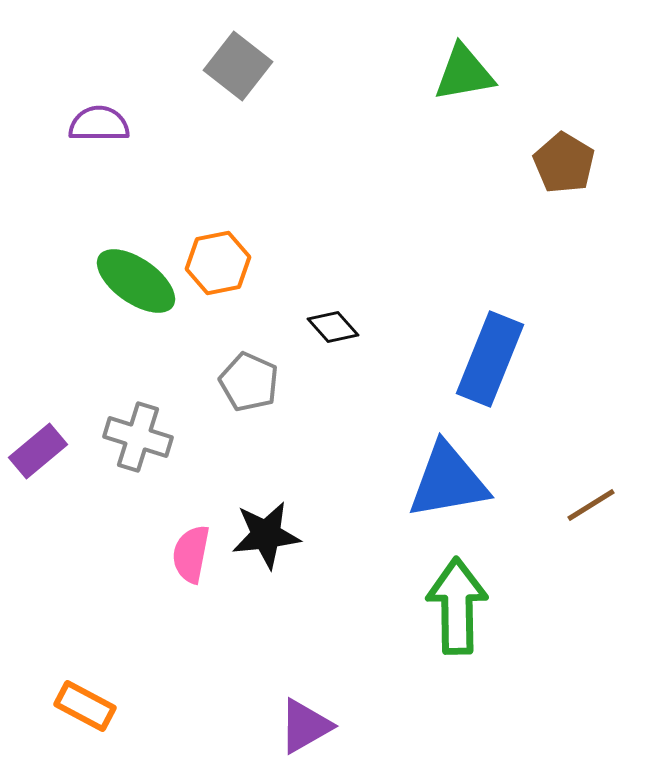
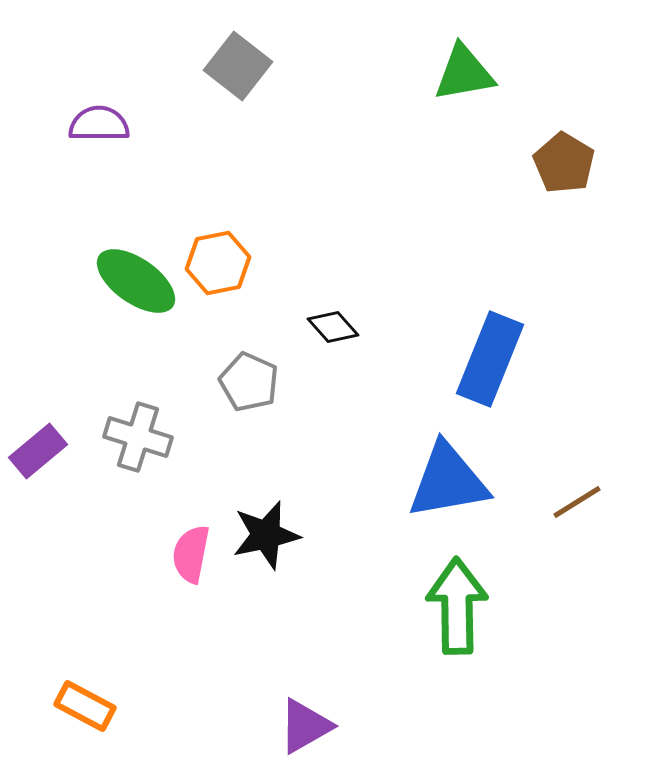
brown line: moved 14 px left, 3 px up
black star: rotated 6 degrees counterclockwise
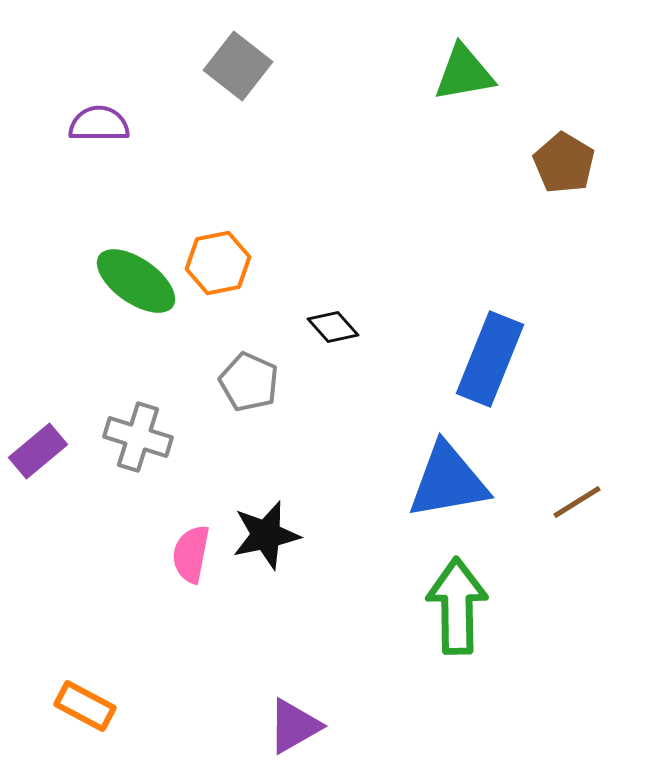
purple triangle: moved 11 px left
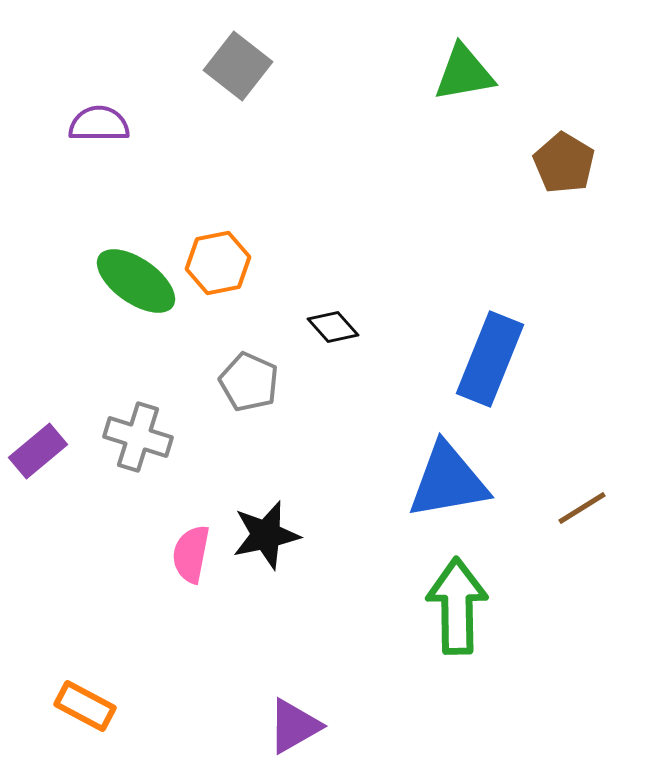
brown line: moved 5 px right, 6 px down
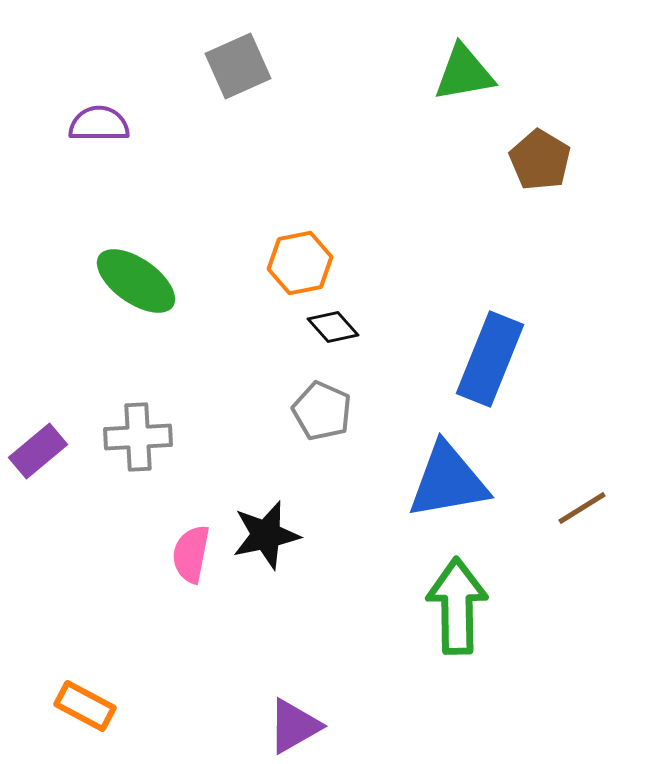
gray square: rotated 28 degrees clockwise
brown pentagon: moved 24 px left, 3 px up
orange hexagon: moved 82 px right
gray pentagon: moved 73 px right, 29 px down
gray cross: rotated 20 degrees counterclockwise
